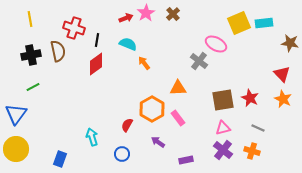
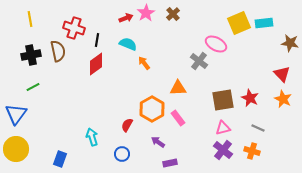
purple rectangle: moved 16 px left, 3 px down
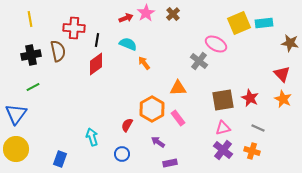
red cross: rotated 15 degrees counterclockwise
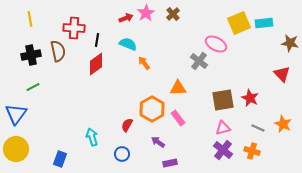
orange star: moved 25 px down
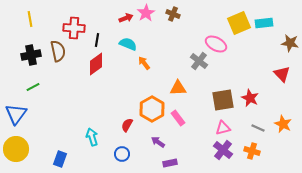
brown cross: rotated 24 degrees counterclockwise
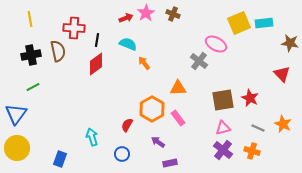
yellow circle: moved 1 px right, 1 px up
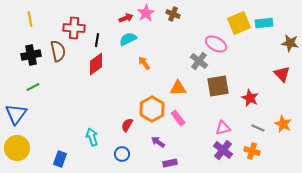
cyan semicircle: moved 5 px up; rotated 48 degrees counterclockwise
brown square: moved 5 px left, 14 px up
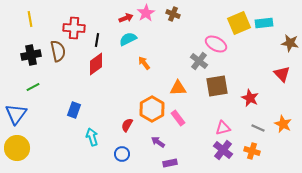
brown square: moved 1 px left
blue rectangle: moved 14 px right, 49 px up
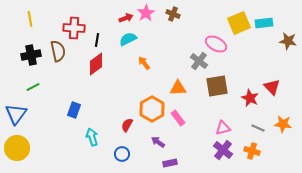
brown star: moved 2 px left, 2 px up
red triangle: moved 10 px left, 13 px down
orange star: rotated 18 degrees counterclockwise
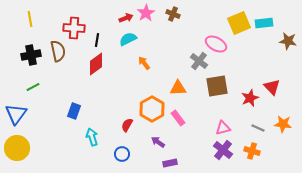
red star: rotated 24 degrees clockwise
blue rectangle: moved 1 px down
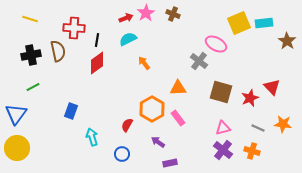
yellow line: rotated 63 degrees counterclockwise
brown star: moved 1 px left; rotated 24 degrees clockwise
red diamond: moved 1 px right, 1 px up
brown square: moved 4 px right, 6 px down; rotated 25 degrees clockwise
blue rectangle: moved 3 px left
